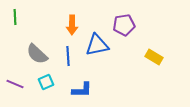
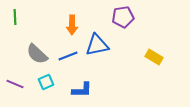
purple pentagon: moved 1 px left, 8 px up
blue line: rotated 72 degrees clockwise
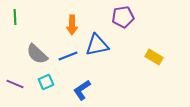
blue L-shape: rotated 145 degrees clockwise
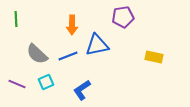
green line: moved 1 px right, 2 px down
yellow rectangle: rotated 18 degrees counterclockwise
purple line: moved 2 px right
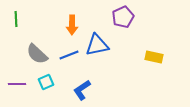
purple pentagon: rotated 15 degrees counterclockwise
blue line: moved 1 px right, 1 px up
purple line: rotated 24 degrees counterclockwise
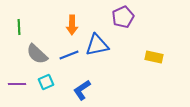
green line: moved 3 px right, 8 px down
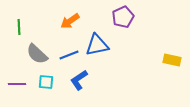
orange arrow: moved 2 px left, 4 px up; rotated 54 degrees clockwise
yellow rectangle: moved 18 px right, 3 px down
cyan square: rotated 28 degrees clockwise
blue L-shape: moved 3 px left, 10 px up
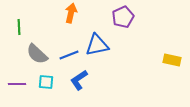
orange arrow: moved 1 px right, 8 px up; rotated 138 degrees clockwise
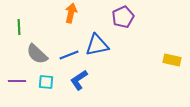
purple line: moved 3 px up
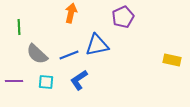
purple line: moved 3 px left
